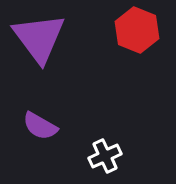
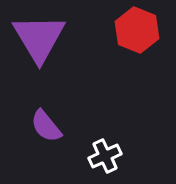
purple triangle: rotated 6 degrees clockwise
purple semicircle: moved 6 px right; rotated 21 degrees clockwise
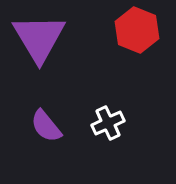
white cross: moved 3 px right, 33 px up
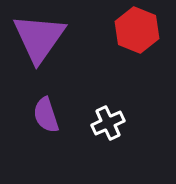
purple triangle: rotated 6 degrees clockwise
purple semicircle: moved 11 px up; rotated 21 degrees clockwise
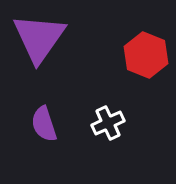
red hexagon: moved 9 px right, 25 px down
purple semicircle: moved 2 px left, 9 px down
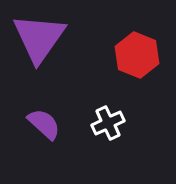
red hexagon: moved 9 px left
purple semicircle: rotated 150 degrees clockwise
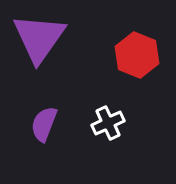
purple semicircle: rotated 111 degrees counterclockwise
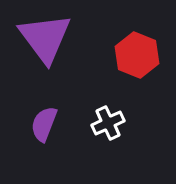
purple triangle: moved 6 px right; rotated 12 degrees counterclockwise
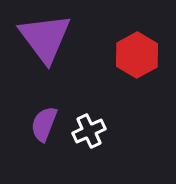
red hexagon: rotated 9 degrees clockwise
white cross: moved 19 px left, 8 px down
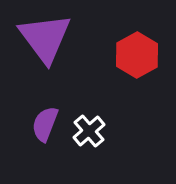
purple semicircle: moved 1 px right
white cross: rotated 16 degrees counterclockwise
